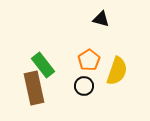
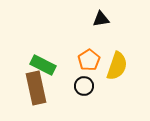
black triangle: rotated 24 degrees counterclockwise
green rectangle: rotated 25 degrees counterclockwise
yellow semicircle: moved 5 px up
brown rectangle: moved 2 px right
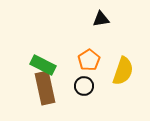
yellow semicircle: moved 6 px right, 5 px down
brown rectangle: moved 9 px right
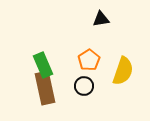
green rectangle: rotated 40 degrees clockwise
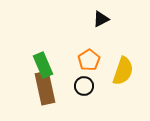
black triangle: rotated 18 degrees counterclockwise
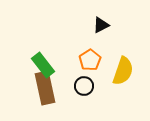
black triangle: moved 6 px down
orange pentagon: moved 1 px right
green rectangle: rotated 15 degrees counterclockwise
